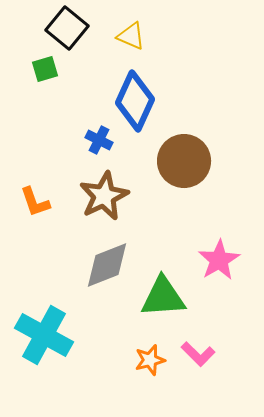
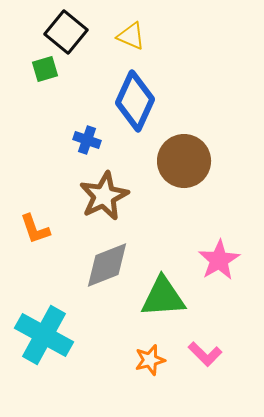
black square: moved 1 px left, 4 px down
blue cross: moved 12 px left; rotated 8 degrees counterclockwise
orange L-shape: moved 27 px down
pink L-shape: moved 7 px right
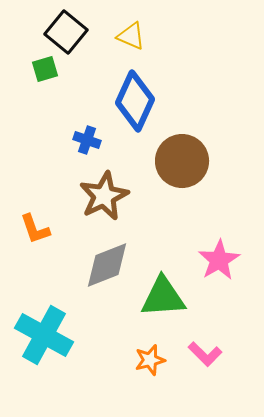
brown circle: moved 2 px left
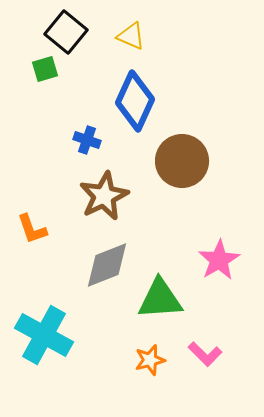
orange L-shape: moved 3 px left
green triangle: moved 3 px left, 2 px down
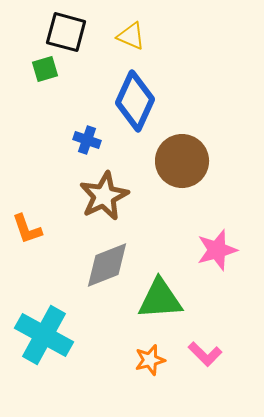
black square: rotated 24 degrees counterclockwise
orange L-shape: moved 5 px left
pink star: moved 2 px left, 10 px up; rotated 15 degrees clockwise
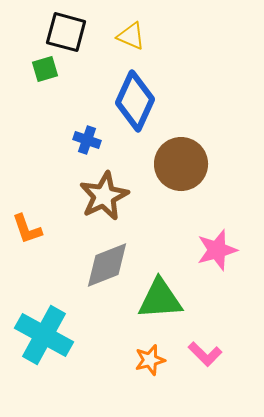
brown circle: moved 1 px left, 3 px down
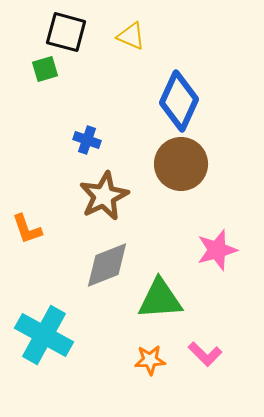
blue diamond: moved 44 px right
orange star: rotated 12 degrees clockwise
